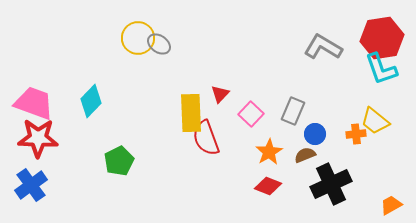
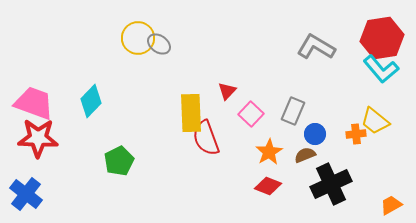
gray L-shape: moved 7 px left
cyan L-shape: rotated 21 degrees counterclockwise
red triangle: moved 7 px right, 3 px up
blue cross: moved 5 px left, 9 px down; rotated 16 degrees counterclockwise
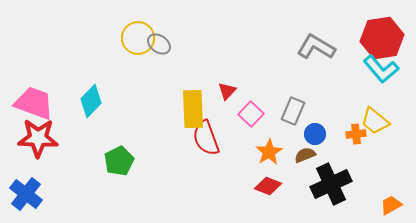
yellow rectangle: moved 2 px right, 4 px up
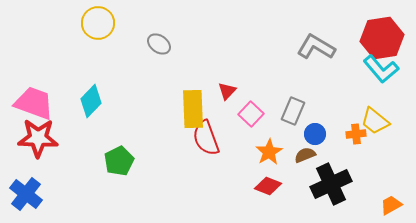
yellow circle: moved 40 px left, 15 px up
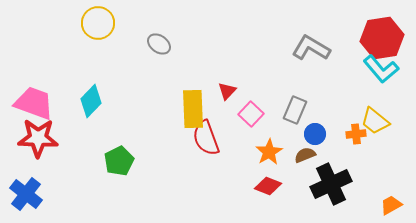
gray L-shape: moved 5 px left, 1 px down
gray rectangle: moved 2 px right, 1 px up
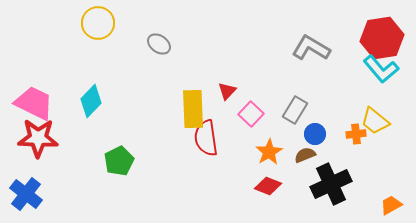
pink trapezoid: rotated 6 degrees clockwise
gray rectangle: rotated 8 degrees clockwise
red semicircle: rotated 12 degrees clockwise
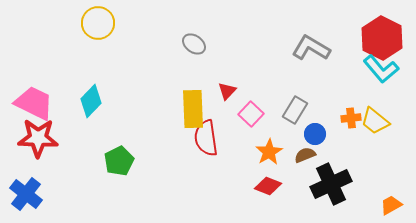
red hexagon: rotated 24 degrees counterclockwise
gray ellipse: moved 35 px right
orange cross: moved 5 px left, 16 px up
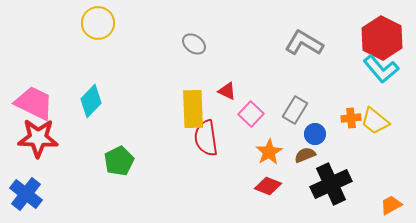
gray L-shape: moved 7 px left, 5 px up
red triangle: rotated 48 degrees counterclockwise
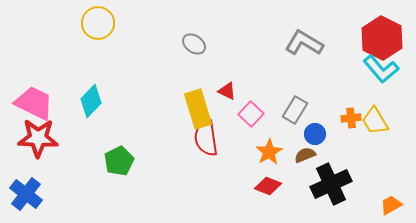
yellow rectangle: moved 5 px right; rotated 15 degrees counterclockwise
yellow trapezoid: rotated 20 degrees clockwise
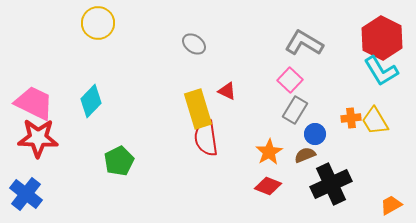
cyan L-shape: moved 2 px down; rotated 9 degrees clockwise
pink square: moved 39 px right, 34 px up
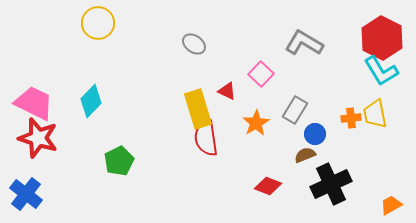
pink square: moved 29 px left, 6 px up
yellow trapezoid: moved 7 px up; rotated 20 degrees clockwise
red star: rotated 15 degrees clockwise
orange star: moved 13 px left, 29 px up
